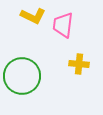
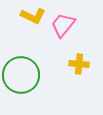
pink trapezoid: rotated 32 degrees clockwise
green circle: moved 1 px left, 1 px up
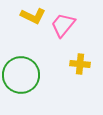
yellow cross: moved 1 px right
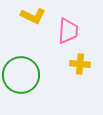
pink trapezoid: moved 5 px right, 6 px down; rotated 144 degrees clockwise
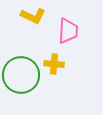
yellow cross: moved 26 px left
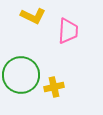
yellow cross: moved 23 px down; rotated 18 degrees counterclockwise
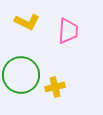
yellow L-shape: moved 6 px left, 6 px down
yellow cross: moved 1 px right
